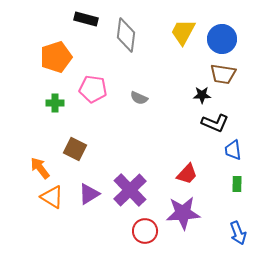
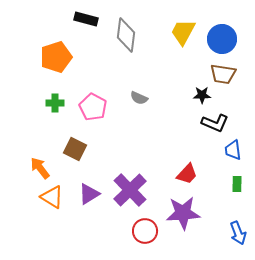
pink pentagon: moved 18 px down; rotated 20 degrees clockwise
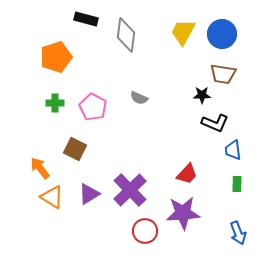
blue circle: moved 5 px up
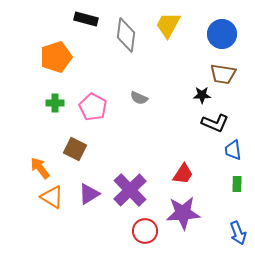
yellow trapezoid: moved 15 px left, 7 px up
red trapezoid: moved 4 px left; rotated 10 degrees counterclockwise
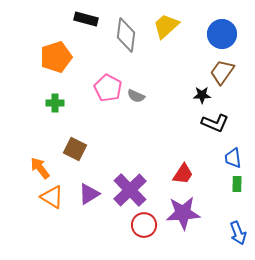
yellow trapezoid: moved 2 px left, 1 px down; rotated 20 degrees clockwise
brown trapezoid: moved 1 px left, 2 px up; rotated 116 degrees clockwise
gray semicircle: moved 3 px left, 2 px up
pink pentagon: moved 15 px right, 19 px up
blue trapezoid: moved 8 px down
red circle: moved 1 px left, 6 px up
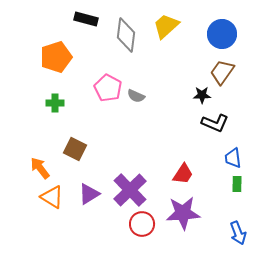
red circle: moved 2 px left, 1 px up
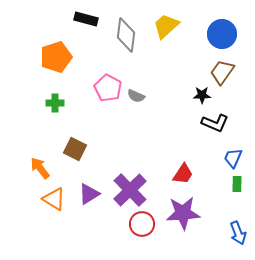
blue trapezoid: rotated 30 degrees clockwise
orange triangle: moved 2 px right, 2 px down
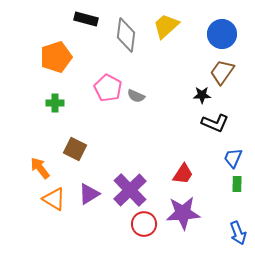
red circle: moved 2 px right
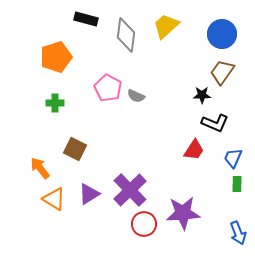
red trapezoid: moved 11 px right, 24 px up
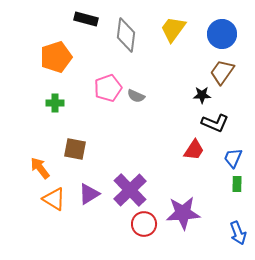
yellow trapezoid: moved 7 px right, 3 px down; rotated 12 degrees counterclockwise
pink pentagon: rotated 24 degrees clockwise
brown square: rotated 15 degrees counterclockwise
